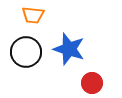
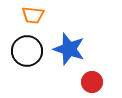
black circle: moved 1 px right, 1 px up
red circle: moved 1 px up
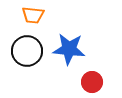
blue star: rotated 12 degrees counterclockwise
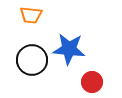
orange trapezoid: moved 2 px left
black circle: moved 5 px right, 9 px down
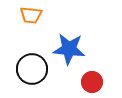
black circle: moved 9 px down
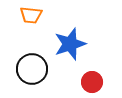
blue star: moved 1 px right, 5 px up; rotated 24 degrees counterclockwise
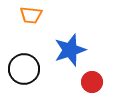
blue star: moved 6 px down
black circle: moved 8 px left
